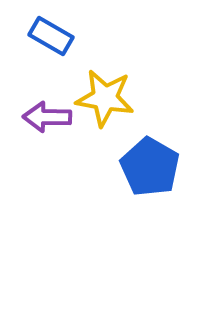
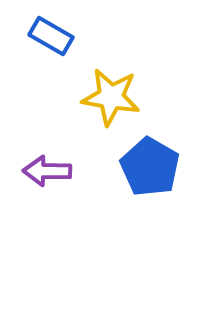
yellow star: moved 6 px right, 1 px up
purple arrow: moved 54 px down
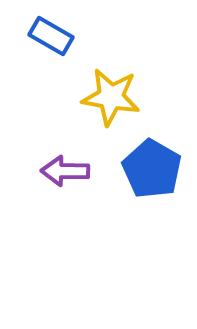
blue pentagon: moved 2 px right, 2 px down
purple arrow: moved 18 px right
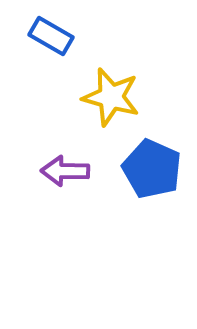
yellow star: rotated 6 degrees clockwise
blue pentagon: rotated 6 degrees counterclockwise
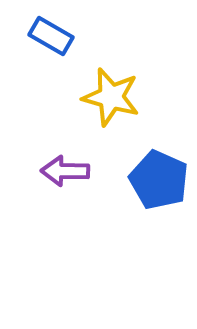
blue pentagon: moved 7 px right, 11 px down
